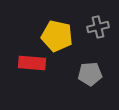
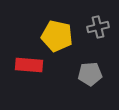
red rectangle: moved 3 px left, 2 px down
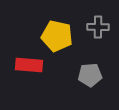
gray cross: rotated 15 degrees clockwise
gray pentagon: moved 1 px down
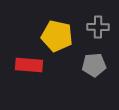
gray pentagon: moved 4 px right, 10 px up
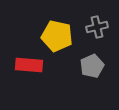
gray cross: moved 1 px left; rotated 15 degrees counterclockwise
gray pentagon: moved 2 px left, 1 px down; rotated 20 degrees counterclockwise
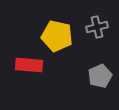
gray pentagon: moved 8 px right, 10 px down
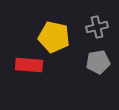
yellow pentagon: moved 3 px left, 1 px down
gray pentagon: moved 2 px left, 14 px up; rotated 15 degrees clockwise
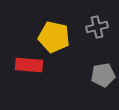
gray pentagon: moved 5 px right, 13 px down
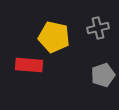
gray cross: moved 1 px right, 1 px down
gray pentagon: rotated 10 degrees counterclockwise
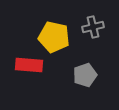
gray cross: moved 5 px left, 1 px up
gray pentagon: moved 18 px left
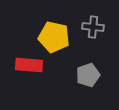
gray cross: rotated 20 degrees clockwise
gray pentagon: moved 3 px right
